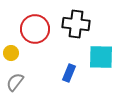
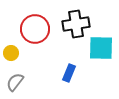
black cross: rotated 16 degrees counterclockwise
cyan square: moved 9 px up
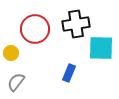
gray semicircle: moved 1 px right
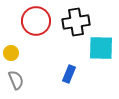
black cross: moved 2 px up
red circle: moved 1 px right, 8 px up
blue rectangle: moved 1 px down
gray semicircle: moved 2 px up; rotated 120 degrees clockwise
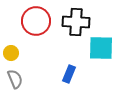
black cross: rotated 12 degrees clockwise
gray semicircle: moved 1 px left, 1 px up
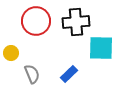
black cross: rotated 8 degrees counterclockwise
blue rectangle: rotated 24 degrees clockwise
gray semicircle: moved 17 px right, 5 px up
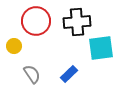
black cross: moved 1 px right
cyan square: rotated 8 degrees counterclockwise
yellow circle: moved 3 px right, 7 px up
gray semicircle: rotated 12 degrees counterclockwise
